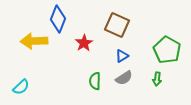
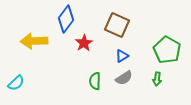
blue diamond: moved 8 px right; rotated 16 degrees clockwise
cyan semicircle: moved 5 px left, 4 px up
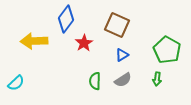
blue triangle: moved 1 px up
gray semicircle: moved 1 px left, 2 px down
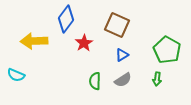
cyan semicircle: moved 8 px up; rotated 66 degrees clockwise
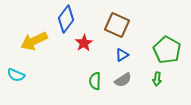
yellow arrow: rotated 24 degrees counterclockwise
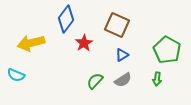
yellow arrow: moved 3 px left, 2 px down; rotated 12 degrees clockwise
green semicircle: rotated 42 degrees clockwise
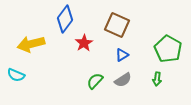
blue diamond: moved 1 px left
yellow arrow: moved 1 px down
green pentagon: moved 1 px right, 1 px up
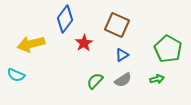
green arrow: rotated 112 degrees counterclockwise
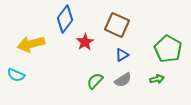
red star: moved 1 px right, 1 px up
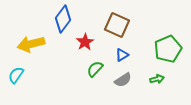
blue diamond: moved 2 px left
green pentagon: rotated 20 degrees clockwise
cyan semicircle: rotated 102 degrees clockwise
green semicircle: moved 12 px up
